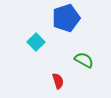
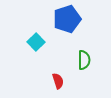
blue pentagon: moved 1 px right, 1 px down
green semicircle: rotated 60 degrees clockwise
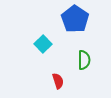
blue pentagon: moved 8 px right; rotated 20 degrees counterclockwise
cyan square: moved 7 px right, 2 px down
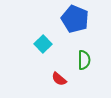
blue pentagon: rotated 12 degrees counterclockwise
red semicircle: moved 1 px right, 2 px up; rotated 147 degrees clockwise
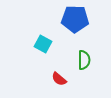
blue pentagon: rotated 20 degrees counterclockwise
cyan square: rotated 18 degrees counterclockwise
